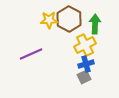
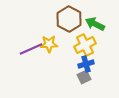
yellow star: moved 24 px down
green arrow: rotated 66 degrees counterclockwise
purple line: moved 5 px up
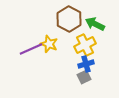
yellow star: rotated 24 degrees clockwise
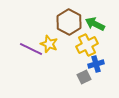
brown hexagon: moved 3 px down
yellow cross: moved 2 px right
purple line: rotated 50 degrees clockwise
blue cross: moved 10 px right
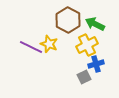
brown hexagon: moved 1 px left, 2 px up
purple line: moved 2 px up
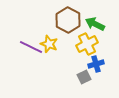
yellow cross: moved 1 px up
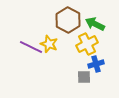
gray square: rotated 24 degrees clockwise
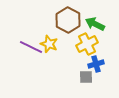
gray square: moved 2 px right
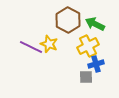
yellow cross: moved 1 px right, 2 px down
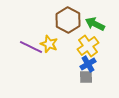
yellow cross: rotated 10 degrees counterclockwise
blue cross: moved 8 px left; rotated 14 degrees counterclockwise
